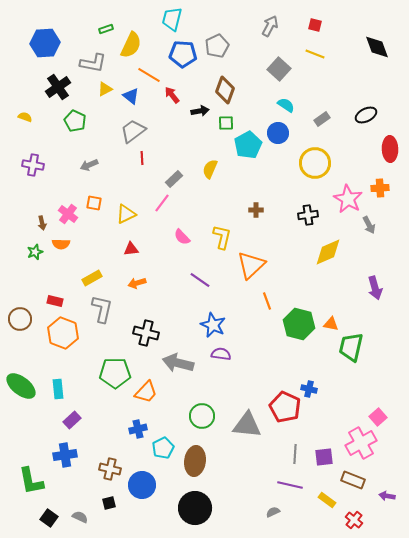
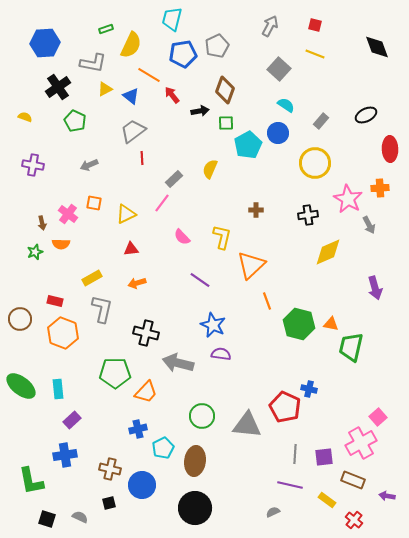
blue pentagon at (183, 54): rotated 12 degrees counterclockwise
gray rectangle at (322, 119): moved 1 px left, 2 px down; rotated 14 degrees counterclockwise
black square at (49, 518): moved 2 px left, 1 px down; rotated 18 degrees counterclockwise
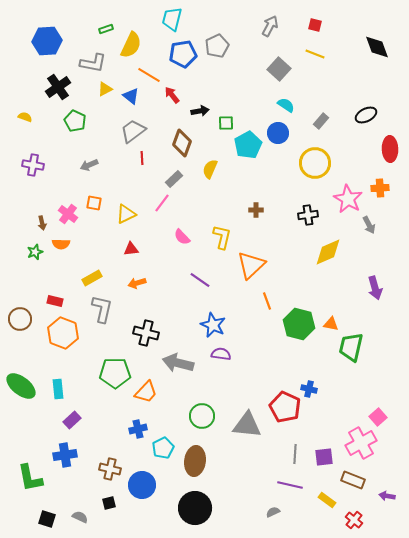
blue hexagon at (45, 43): moved 2 px right, 2 px up
brown diamond at (225, 90): moved 43 px left, 53 px down
green L-shape at (31, 481): moved 1 px left, 3 px up
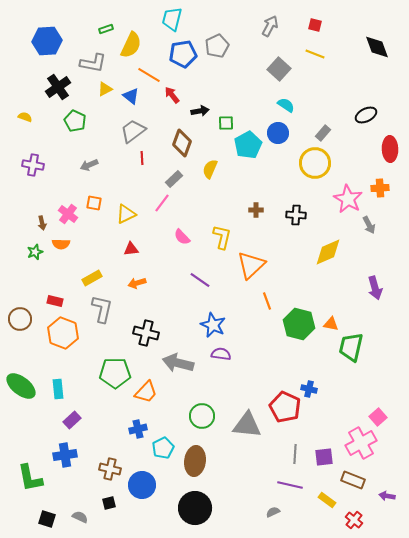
gray rectangle at (321, 121): moved 2 px right, 12 px down
black cross at (308, 215): moved 12 px left; rotated 12 degrees clockwise
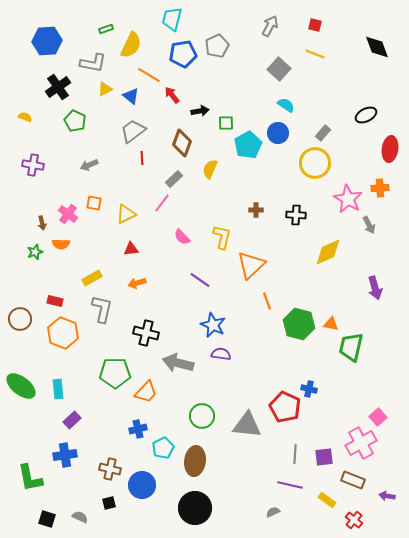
red ellipse at (390, 149): rotated 10 degrees clockwise
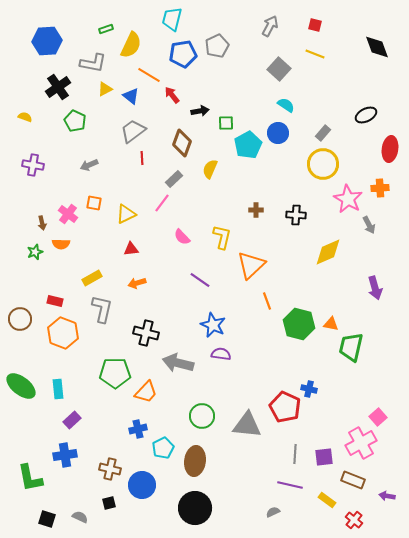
yellow circle at (315, 163): moved 8 px right, 1 px down
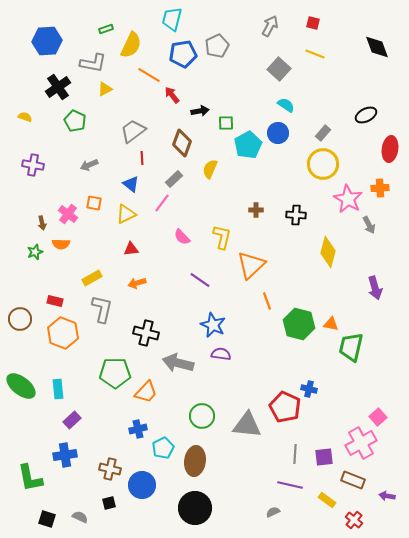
red square at (315, 25): moved 2 px left, 2 px up
blue triangle at (131, 96): moved 88 px down
yellow diamond at (328, 252): rotated 52 degrees counterclockwise
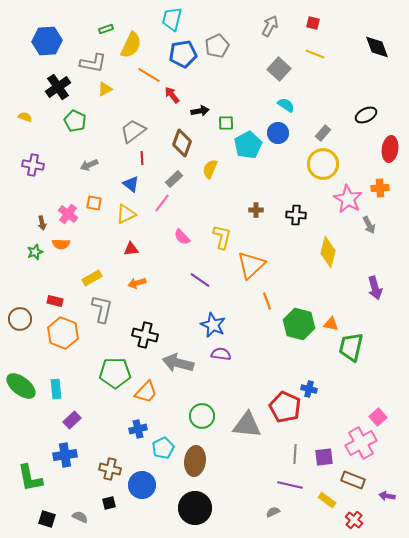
black cross at (146, 333): moved 1 px left, 2 px down
cyan rectangle at (58, 389): moved 2 px left
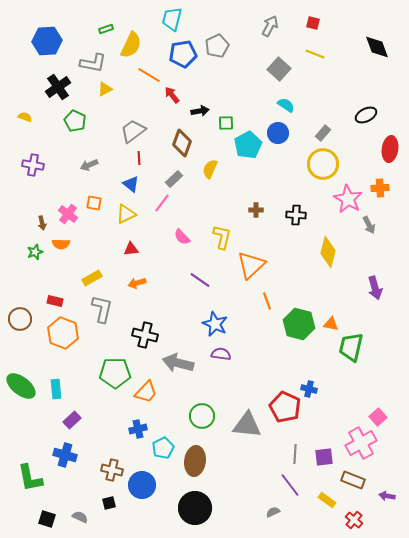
red line at (142, 158): moved 3 px left
blue star at (213, 325): moved 2 px right, 1 px up
blue cross at (65, 455): rotated 25 degrees clockwise
brown cross at (110, 469): moved 2 px right, 1 px down
purple line at (290, 485): rotated 40 degrees clockwise
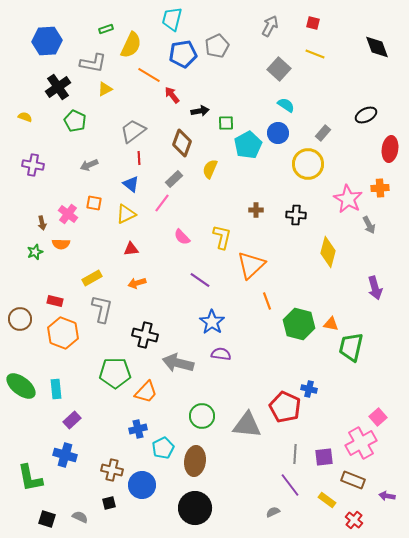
yellow circle at (323, 164): moved 15 px left
blue star at (215, 324): moved 3 px left, 2 px up; rotated 10 degrees clockwise
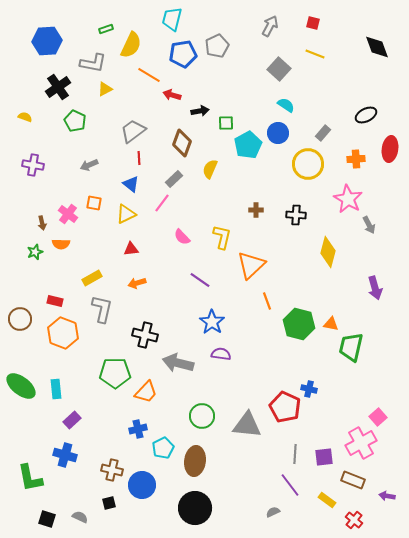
red arrow at (172, 95): rotated 36 degrees counterclockwise
orange cross at (380, 188): moved 24 px left, 29 px up
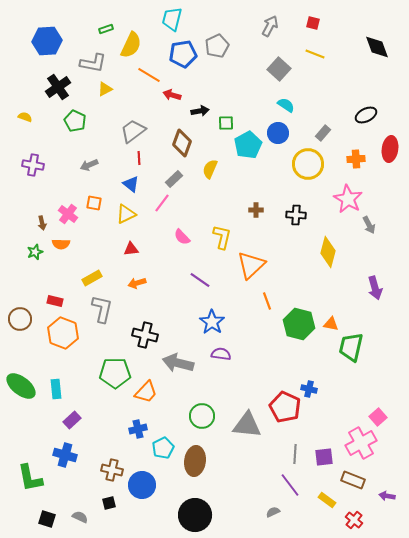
black circle at (195, 508): moved 7 px down
